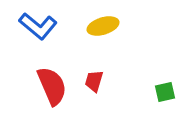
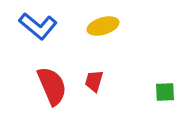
green square: rotated 10 degrees clockwise
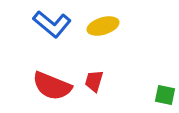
blue L-shape: moved 14 px right, 2 px up
red semicircle: rotated 135 degrees clockwise
green square: moved 3 px down; rotated 15 degrees clockwise
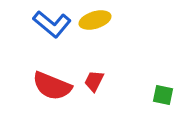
yellow ellipse: moved 8 px left, 6 px up
red trapezoid: rotated 10 degrees clockwise
green square: moved 2 px left
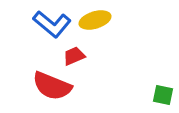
red trapezoid: moved 20 px left, 25 px up; rotated 40 degrees clockwise
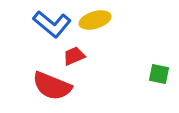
green square: moved 4 px left, 21 px up
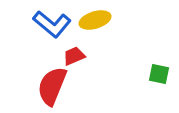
red semicircle: rotated 90 degrees clockwise
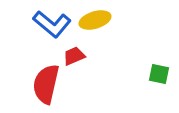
red semicircle: moved 6 px left, 2 px up; rotated 9 degrees counterclockwise
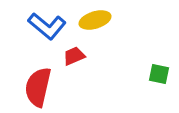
blue L-shape: moved 5 px left, 2 px down
red semicircle: moved 8 px left, 3 px down
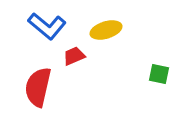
yellow ellipse: moved 11 px right, 10 px down
